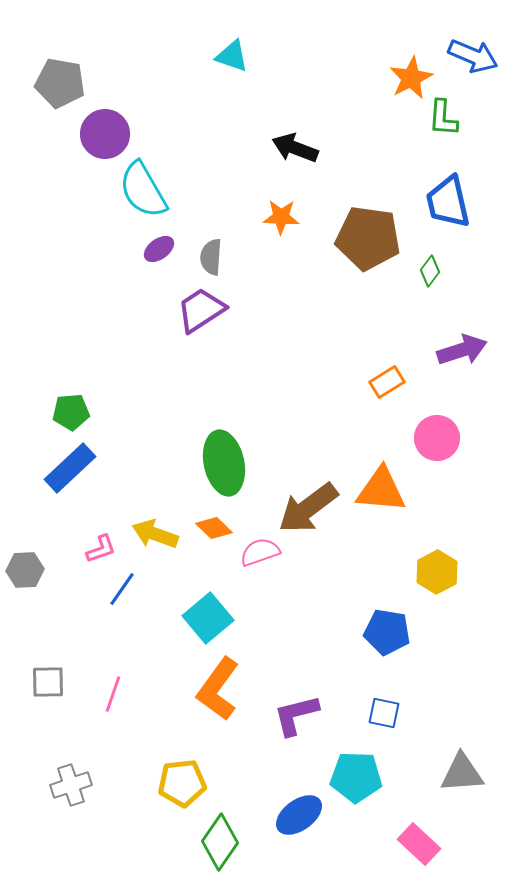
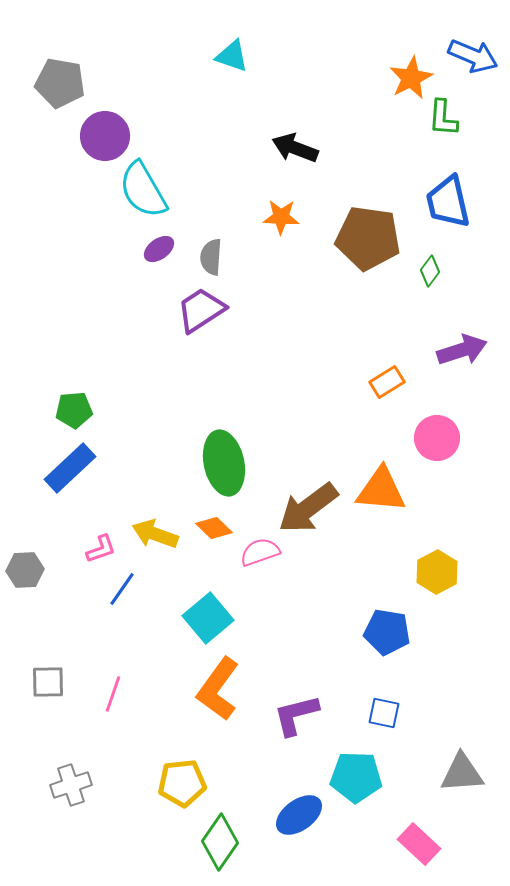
purple circle at (105, 134): moved 2 px down
green pentagon at (71, 412): moved 3 px right, 2 px up
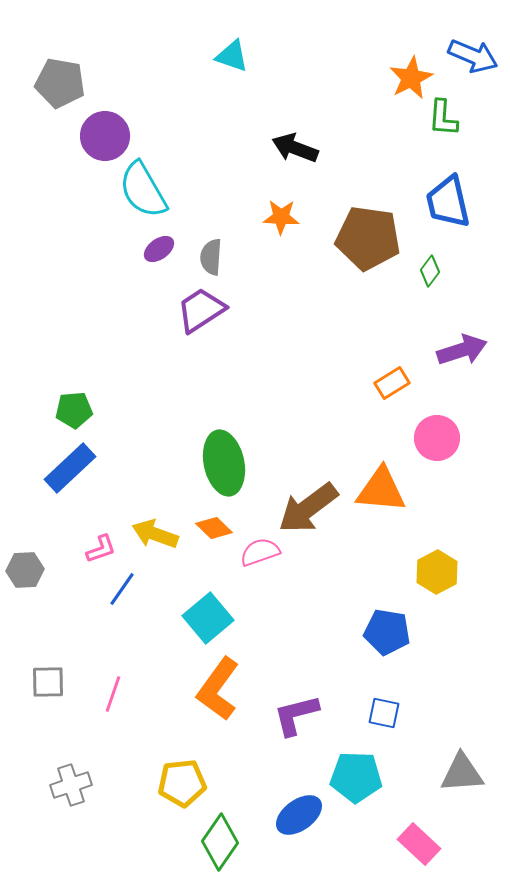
orange rectangle at (387, 382): moved 5 px right, 1 px down
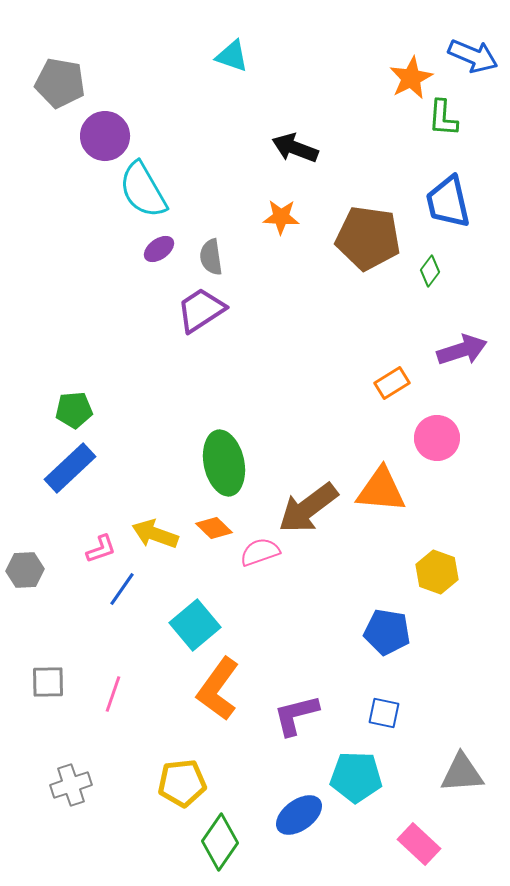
gray semicircle at (211, 257): rotated 12 degrees counterclockwise
yellow hexagon at (437, 572): rotated 12 degrees counterclockwise
cyan square at (208, 618): moved 13 px left, 7 px down
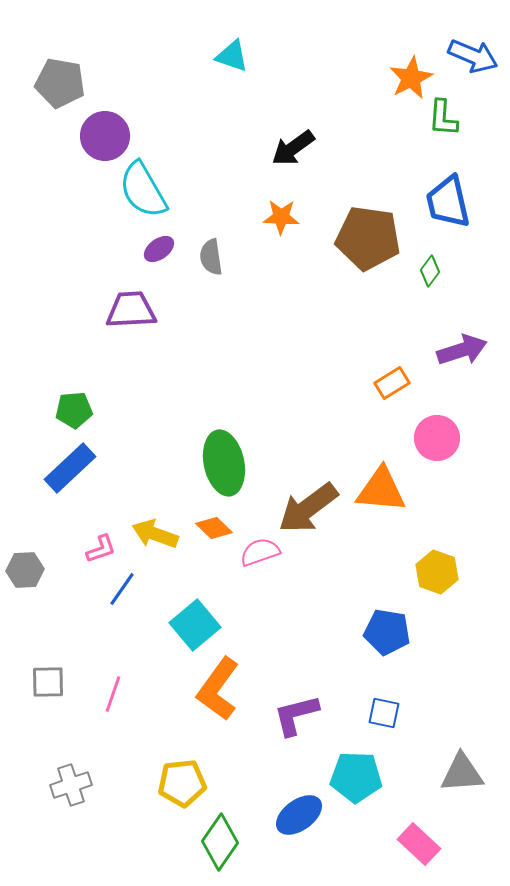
black arrow at (295, 148): moved 2 px left; rotated 57 degrees counterclockwise
purple trapezoid at (201, 310): moved 70 px left; rotated 30 degrees clockwise
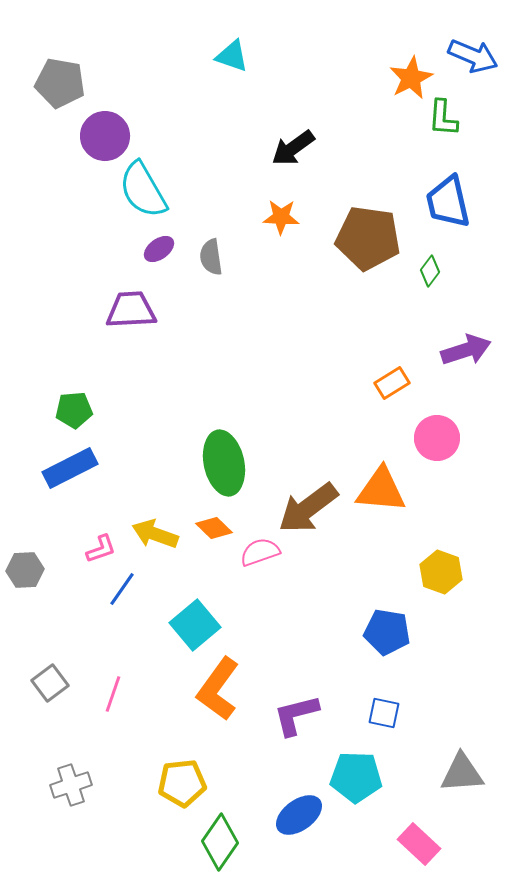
purple arrow at (462, 350): moved 4 px right
blue rectangle at (70, 468): rotated 16 degrees clockwise
yellow hexagon at (437, 572): moved 4 px right
gray square at (48, 682): moved 2 px right, 1 px down; rotated 36 degrees counterclockwise
